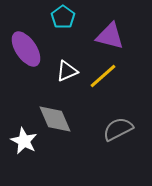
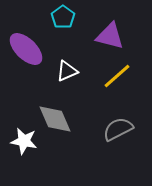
purple ellipse: rotated 12 degrees counterclockwise
yellow line: moved 14 px right
white star: rotated 16 degrees counterclockwise
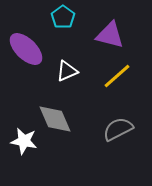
purple triangle: moved 1 px up
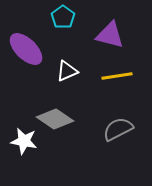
yellow line: rotated 32 degrees clockwise
gray diamond: rotated 33 degrees counterclockwise
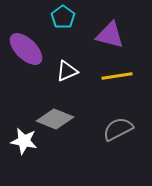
gray diamond: rotated 12 degrees counterclockwise
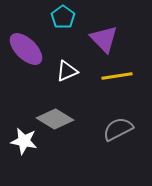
purple triangle: moved 6 px left, 4 px down; rotated 32 degrees clockwise
gray diamond: rotated 9 degrees clockwise
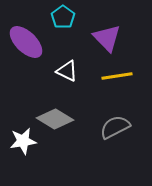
purple triangle: moved 3 px right, 1 px up
purple ellipse: moved 7 px up
white triangle: rotated 50 degrees clockwise
gray semicircle: moved 3 px left, 2 px up
white star: moved 1 px left; rotated 20 degrees counterclockwise
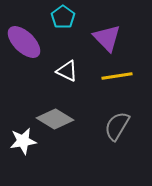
purple ellipse: moved 2 px left
gray semicircle: moved 2 px right, 1 px up; rotated 32 degrees counterclockwise
